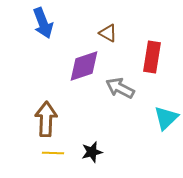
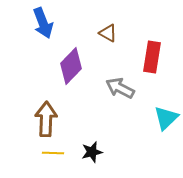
purple diamond: moved 13 px left; rotated 27 degrees counterclockwise
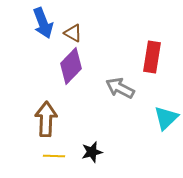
brown triangle: moved 35 px left
yellow line: moved 1 px right, 3 px down
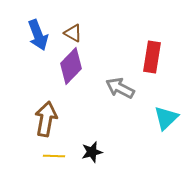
blue arrow: moved 5 px left, 12 px down
brown arrow: rotated 8 degrees clockwise
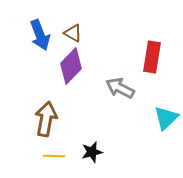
blue arrow: moved 2 px right
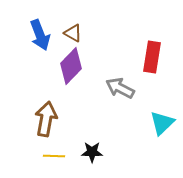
cyan triangle: moved 4 px left, 5 px down
black star: rotated 15 degrees clockwise
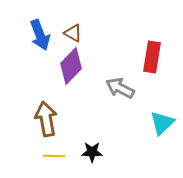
brown arrow: rotated 20 degrees counterclockwise
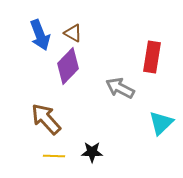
purple diamond: moved 3 px left
brown arrow: rotated 32 degrees counterclockwise
cyan triangle: moved 1 px left
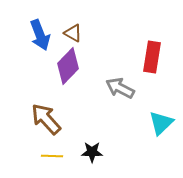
yellow line: moved 2 px left
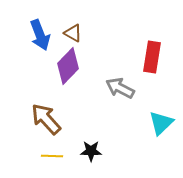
black star: moved 1 px left, 1 px up
